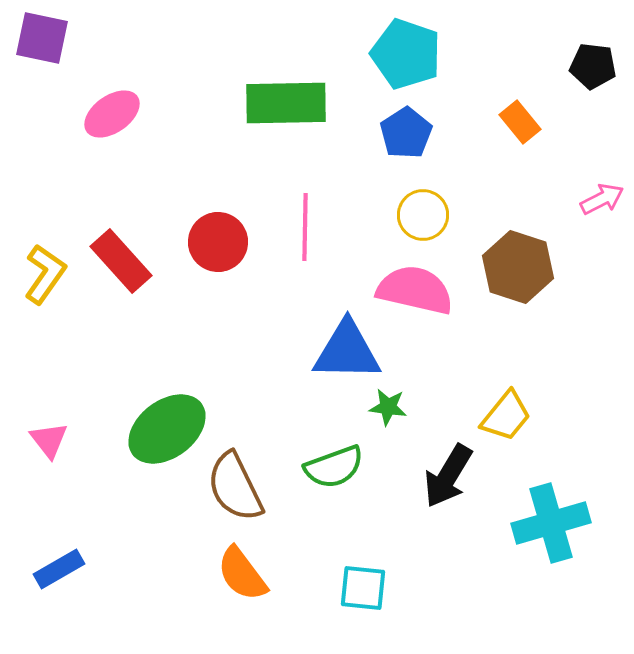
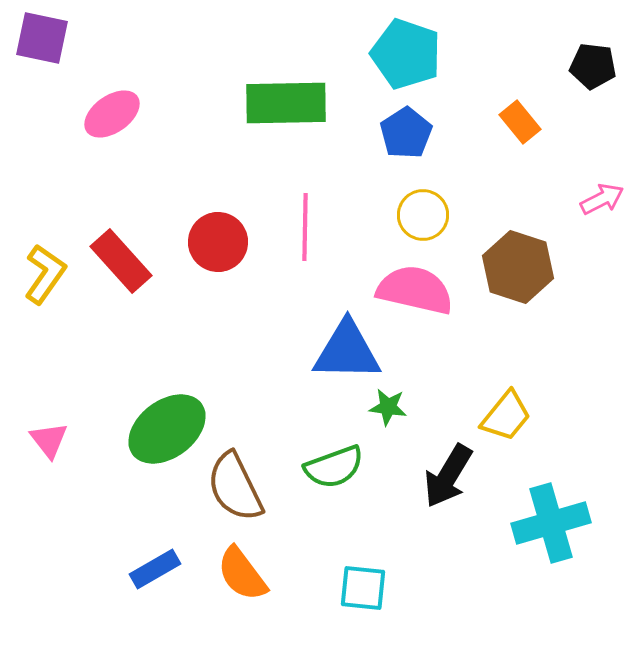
blue rectangle: moved 96 px right
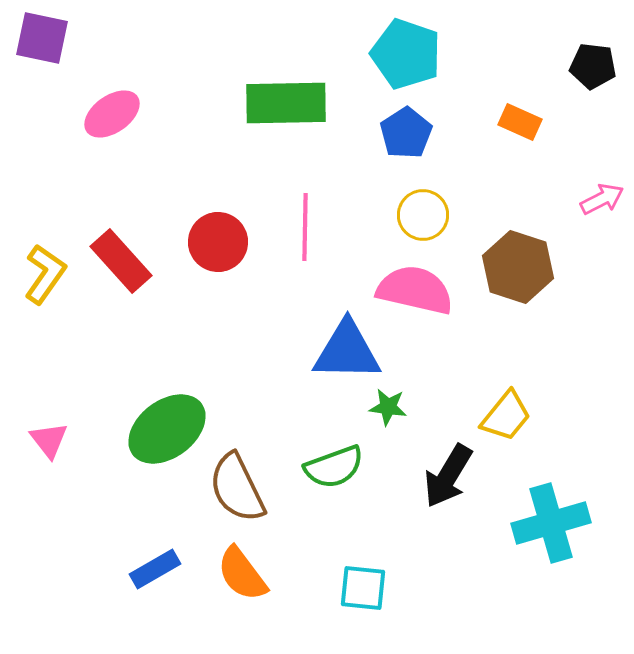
orange rectangle: rotated 27 degrees counterclockwise
brown semicircle: moved 2 px right, 1 px down
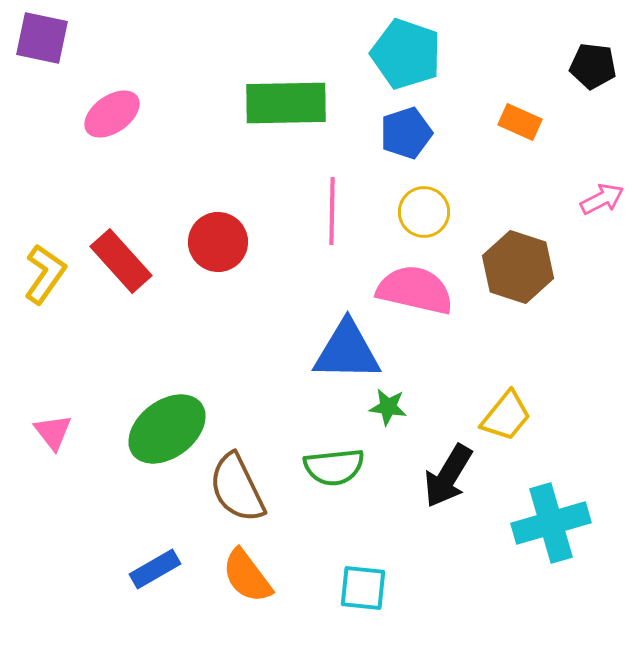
blue pentagon: rotated 15 degrees clockwise
yellow circle: moved 1 px right, 3 px up
pink line: moved 27 px right, 16 px up
pink triangle: moved 4 px right, 8 px up
green semicircle: rotated 14 degrees clockwise
orange semicircle: moved 5 px right, 2 px down
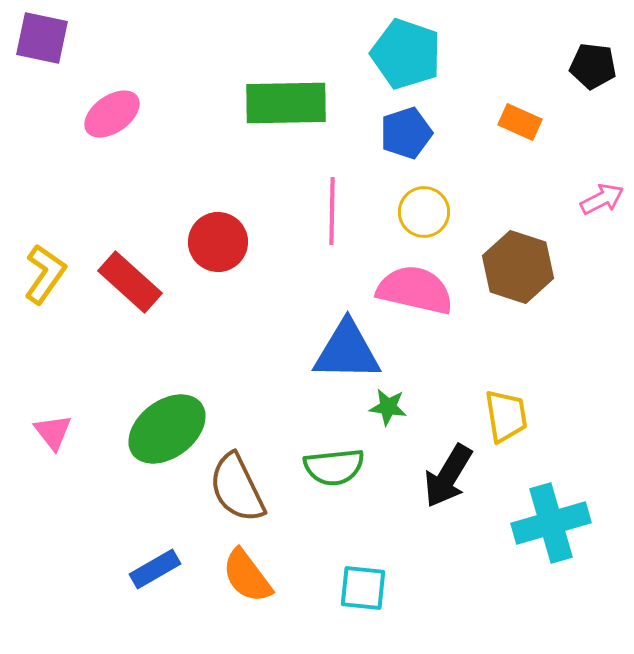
red rectangle: moved 9 px right, 21 px down; rotated 6 degrees counterclockwise
yellow trapezoid: rotated 48 degrees counterclockwise
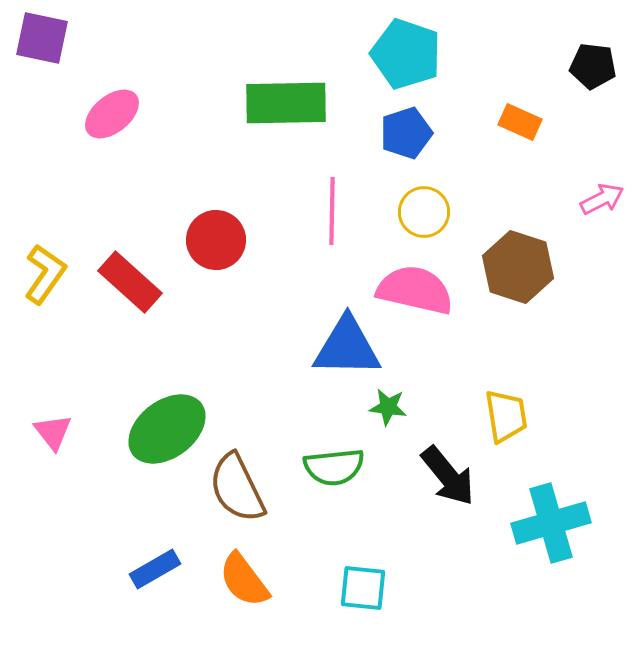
pink ellipse: rotated 4 degrees counterclockwise
red circle: moved 2 px left, 2 px up
blue triangle: moved 4 px up
black arrow: rotated 70 degrees counterclockwise
orange semicircle: moved 3 px left, 4 px down
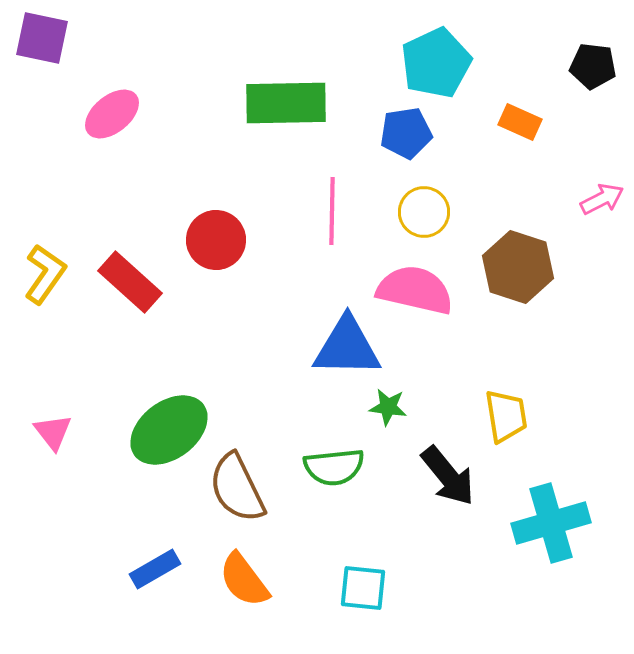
cyan pentagon: moved 30 px right, 9 px down; rotated 28 degrees clockwise
blue pentagon: rotated 9 degrees clockwise
green ellipse: moved 2 px right, 1 px down
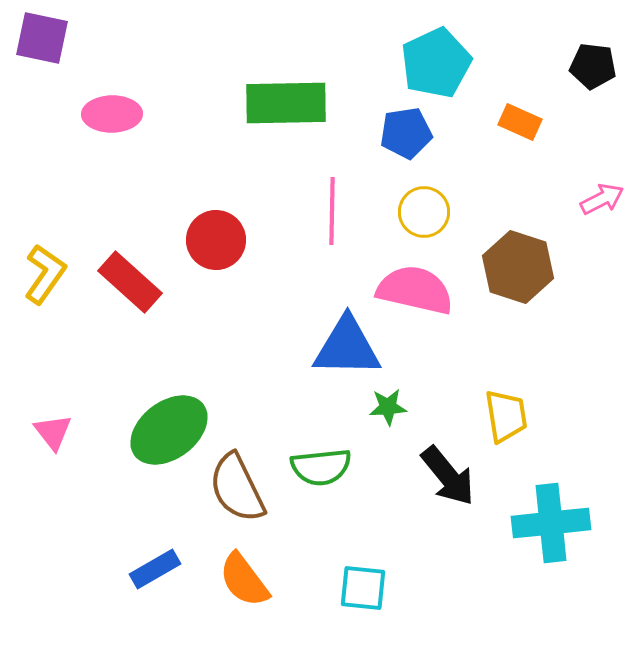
pink ellipse: rotated 38 degrees clockwise
green star: rotated 12 degrees counterclockwise
green semicircle: moved 13 px left
cyan cross: rotated 10 degrees clockwise
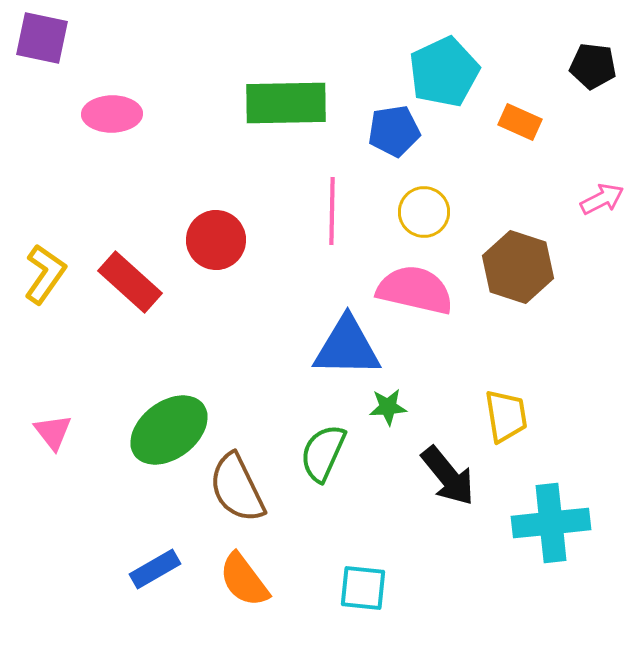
cyan pentagon: moved 8 px right, 9 px down
blue pentagon: moved 12 px left, 2 px up
green semicircle: moved 2 px right, 14 px up; rotated 120 degrees clockwise
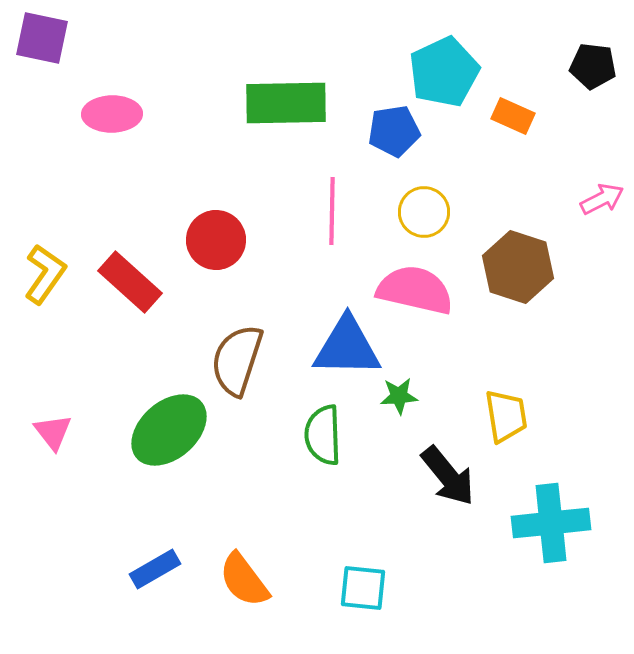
orange rectangle: moved 7 px left, 6 px up
green star: moved 11 px right, 11 px up
green ellipse: rotated 4 degrees counterclockwise
green semicircle: moved 18 px up; rotated 26 degrees counterclockwise
brown semicircle: moved 128 px up; rotated 44 degrees clockwise
